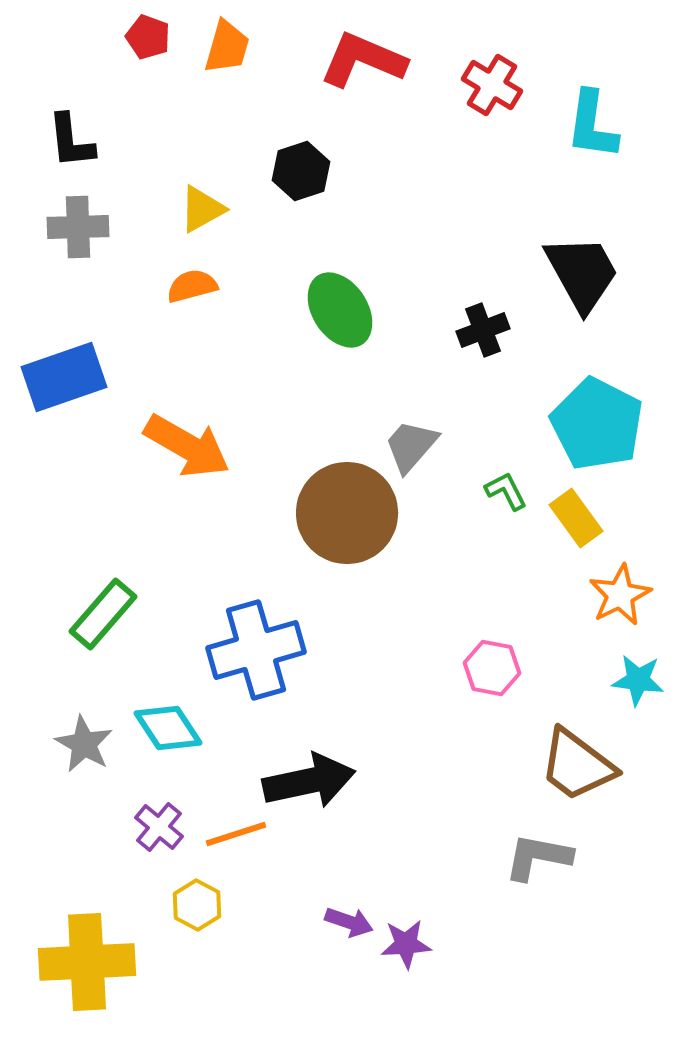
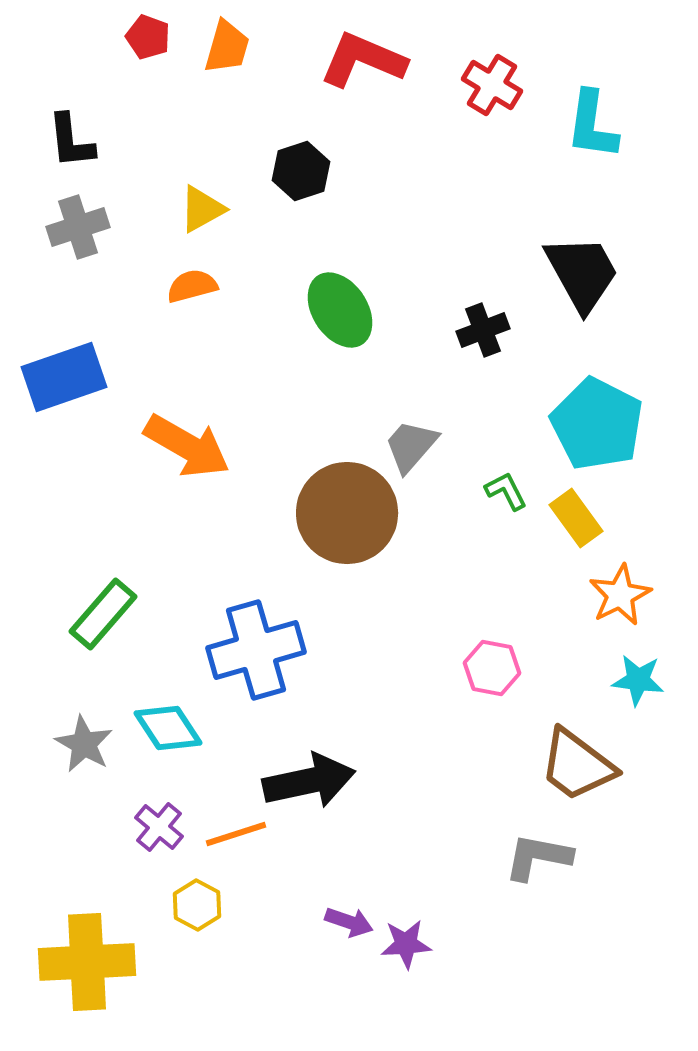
gray cross: rotated 16 degrees counterclockwise
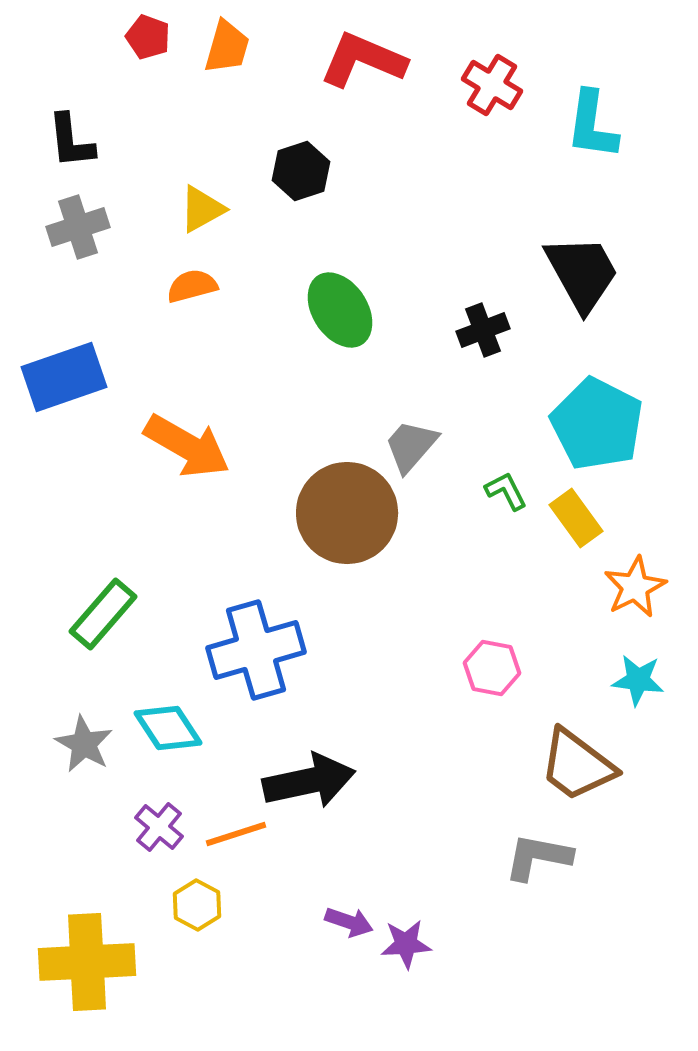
orange star: moved 15 px right, 8 px up
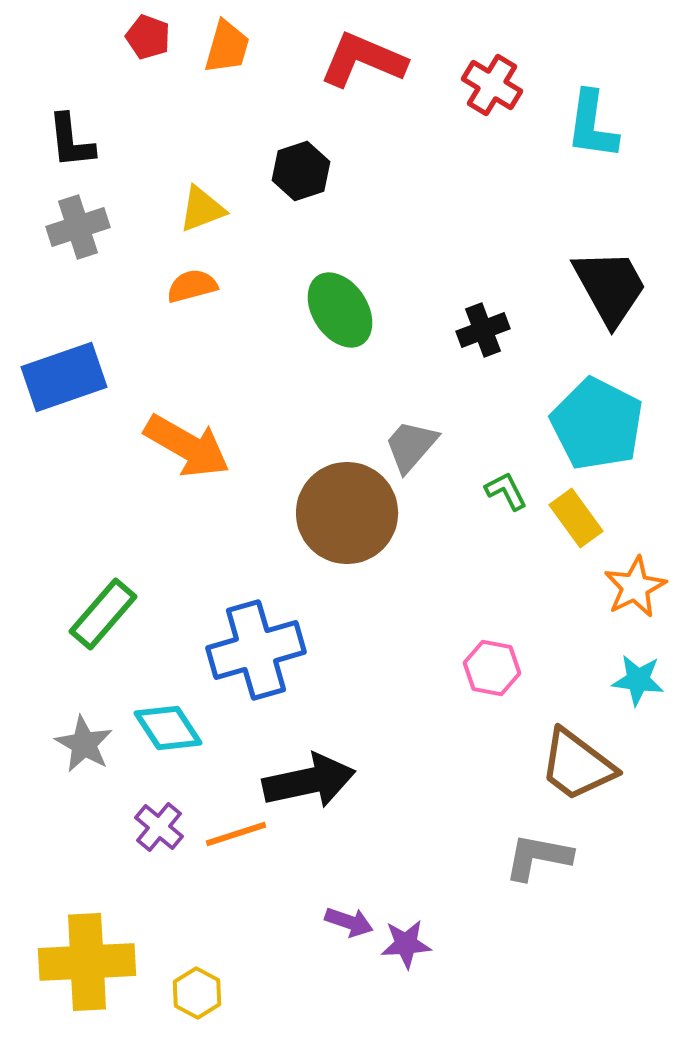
yellow triangle: rotated 8 degrees clockwise
black trapezoid: moved 28 px right, 14 px down
yellow hexagon: moved 88 px down
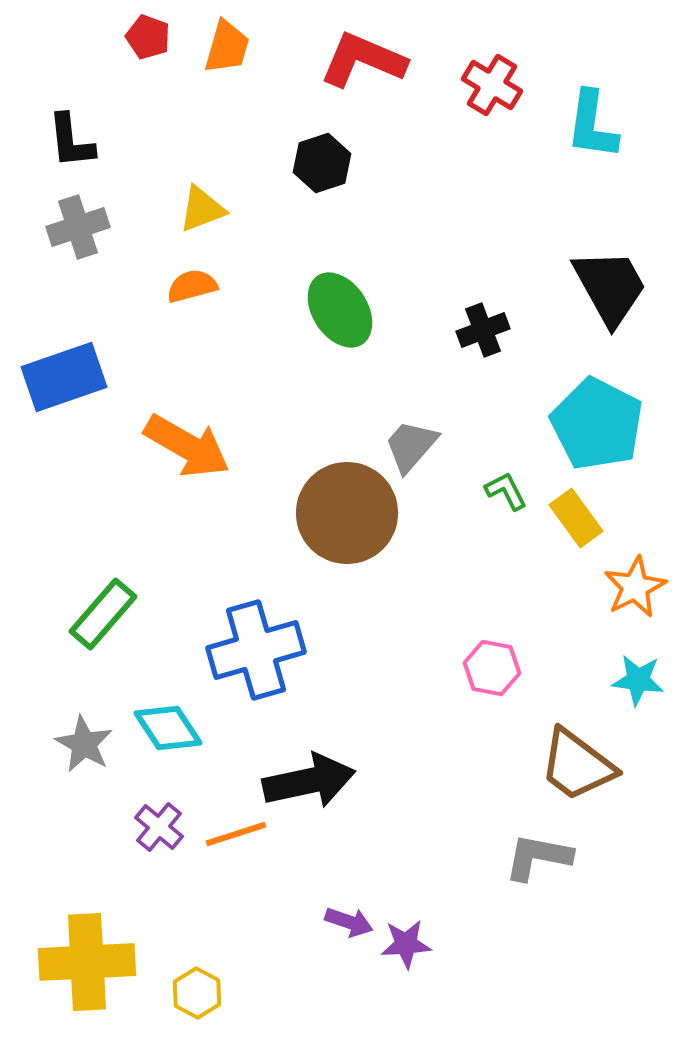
black hexagon: moved 21 px right, 8 px up
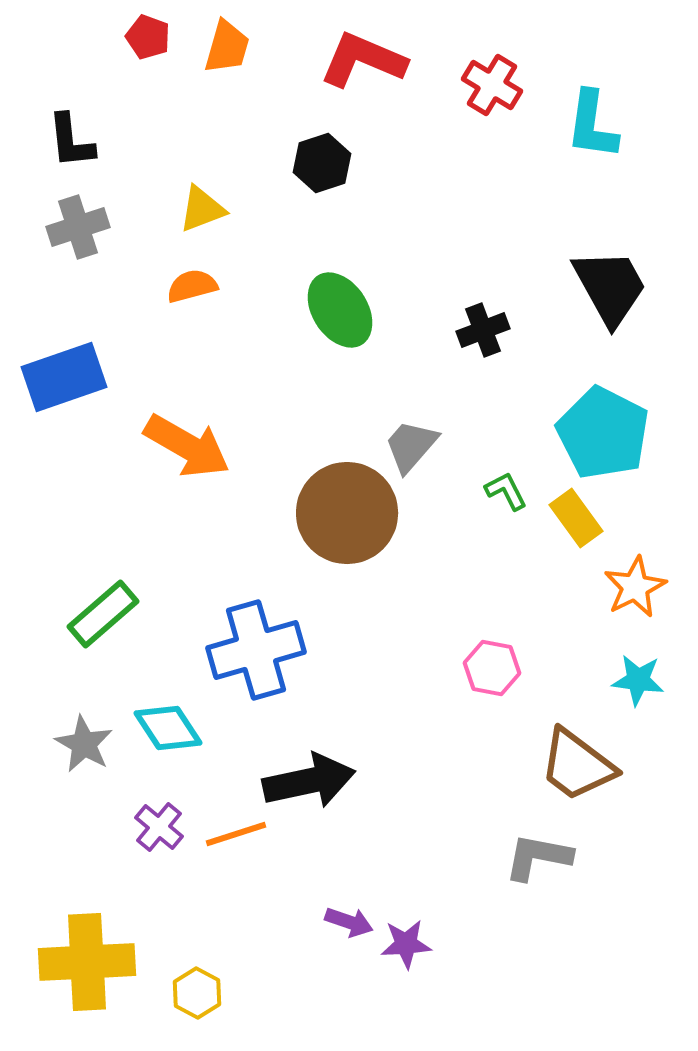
cyan pentagon: moved 6 px right, 9 px down
green rectangle: rotated 8 degrees clockwise
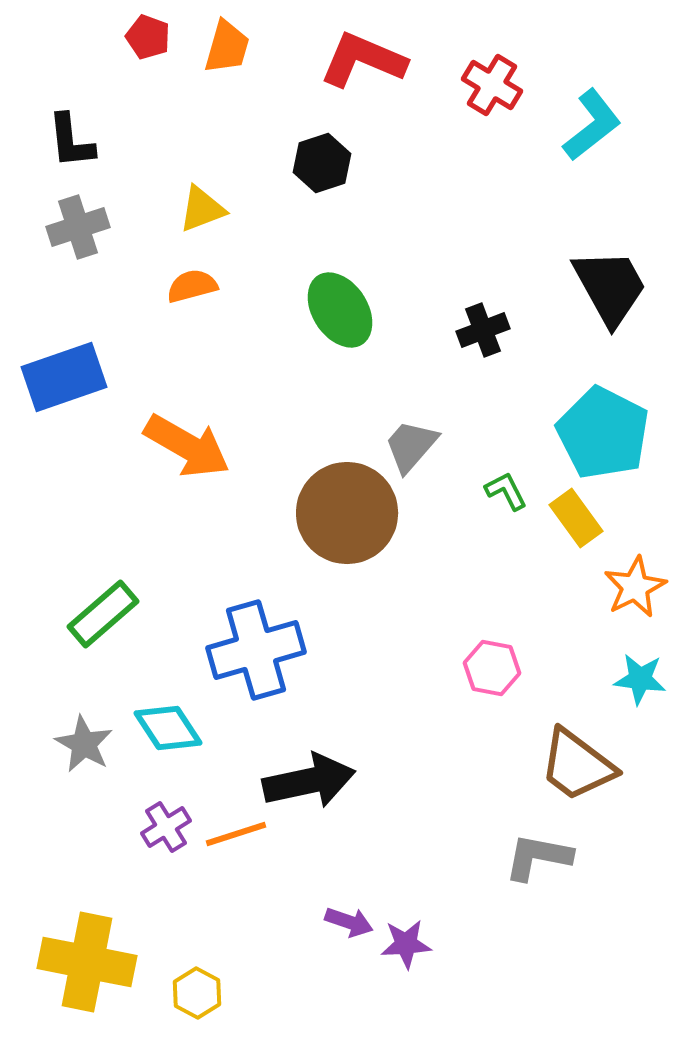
cyan L-shape: rotated 136 degrees counterclockwise
cyan star: moved 2 px right, 1 px up
purple cross: moved 7 px right; rotated 18 degrees clockwise
yellow cross: rotated 14 degrees clockwise
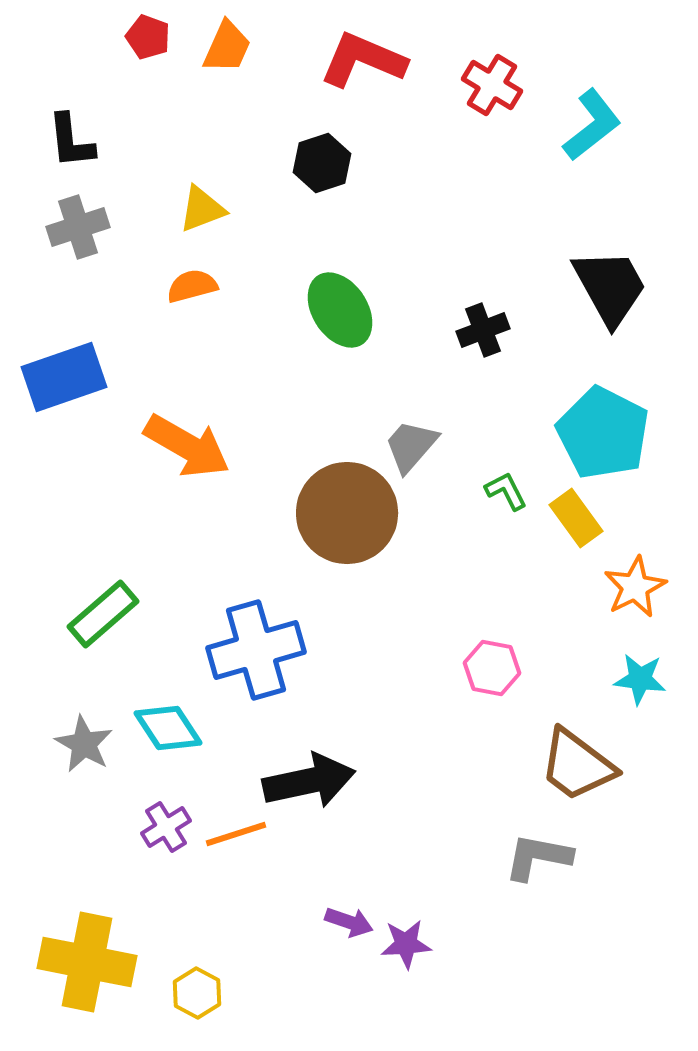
orange trapezoid: rotated 8 degrees clockwise
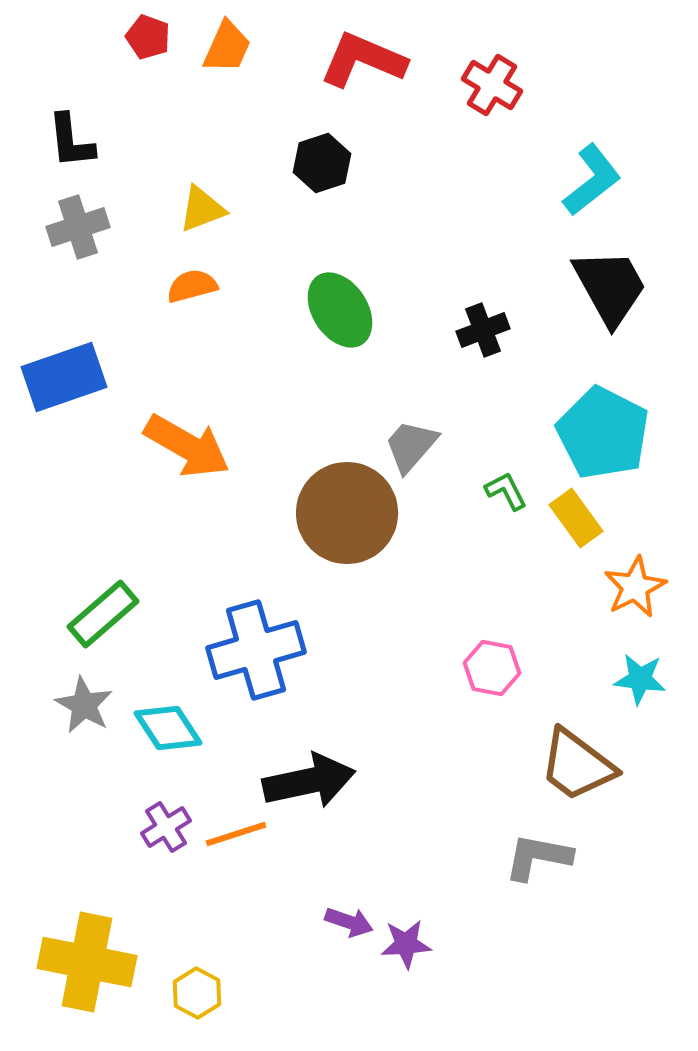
cyan L-shape: moved 55 px down
gray star: moved 39 px up
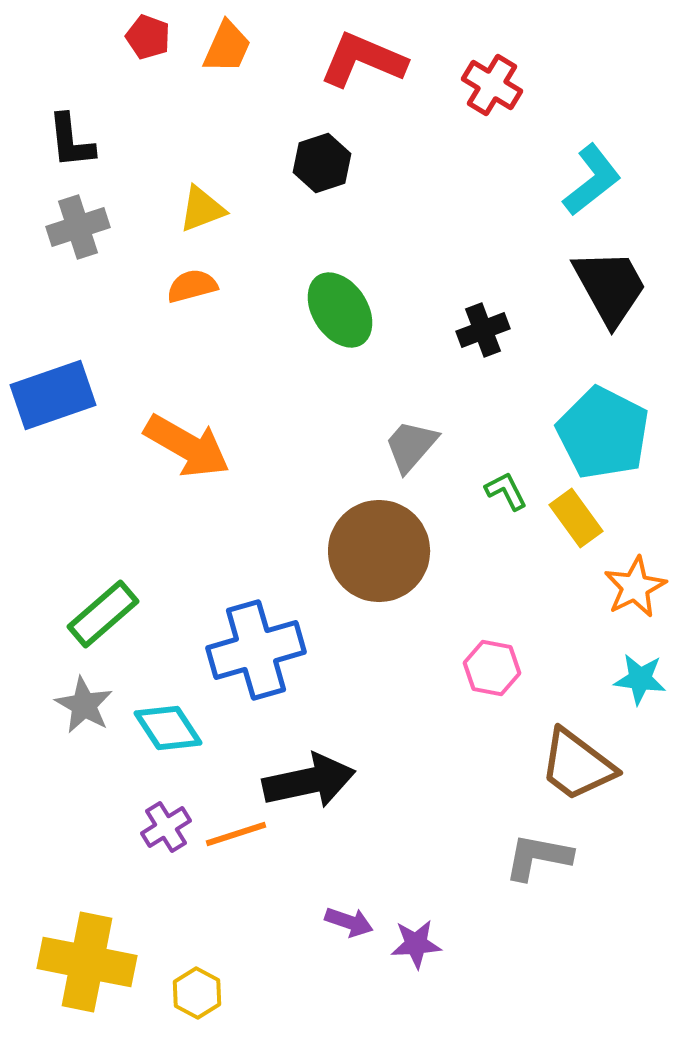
blue rectangle: moved 11 px left, 18 px down
brown circle: moved 32 px right, 38 px down
purple star: moved 10 px right
